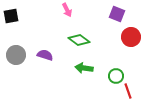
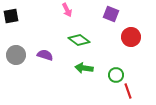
purple square: moved 6 px left
green circle: moved 1 px up
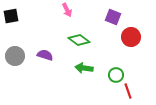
purple square: moved 2 px right, 3 px down
gray circle: moved 1 px left, 1 px down
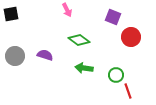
black square: moved 2 px up
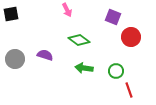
gray circle: moved 3 px down
green circle: moved 4 px up
red line: moved 1 px right, 1 px up
